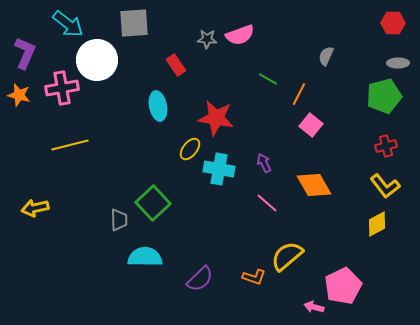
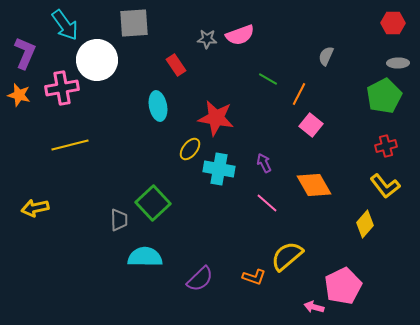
cyan arrow: moved 3 px left, 1 px down; rotated 16 degrees clockwise
green pentagon: rotated 12 degrees counterclockwise
yellow diamond: moved 12 px left; rotated 20 degrees counterclockwise
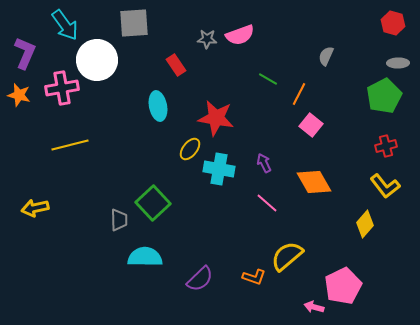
red hexagon: rotated 15 degrees clockwise
orange diamond: moved 3 px up
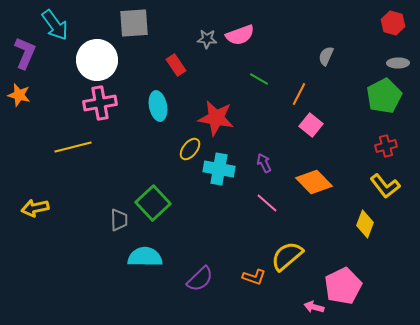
cyan arrow: moved 10 px left
green line: moved 9 px left
pink cross: moved 38 px right, 15 px down
yellow line: moved 3 px right, 2 px down
orange diamond: rotated 15 degrees counterclockwise
yellow diamond: rotated 20 degrees counterclockwise
